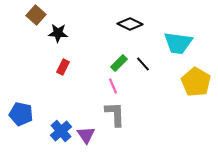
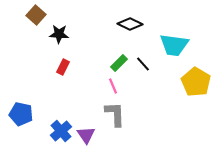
black star: moved 1 px right, 1 px down
cyan trapezoid: moved 4 px left, 2 px down
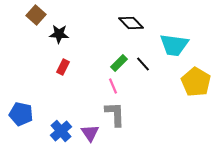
black diamond: moved 1 px right, 1 px up; rotated 20 degrees clockwise
purple triangle: moved 4 px right, 2 px up
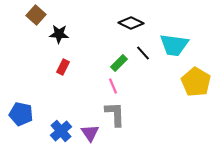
black diamond: rotated 20 degrees counterclockwise
black line: moved 11 px up
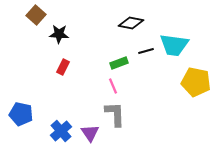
black diamond: rotated 15 degrees counterclockwise
black line: moved 3 px right, 2 px up; rotated 63 degrees counterclockwise
green rectangle: rotated 24 degrees clockwise
yellow pentagon: rotated 20 degrees counterclockwise
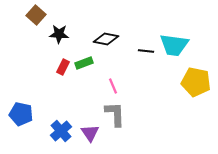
black diamond: moved 25 px left, 16 px down
black line: rotated 21 degrees clockwise
green rectangle: moved 35 px left
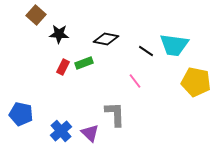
black line: rotated 28 degrees clockwise
pink line: moved 22 px right, 5 px up; rotated 14 degrees counterclockwise
purple triangle: rotated 12 degrees counterclockwise
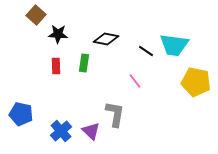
black star: moved 1 px left
green rectangle: rotated 60 degrees counterclockwise
red rectangle: moved 7 px left, 1 px up; rotated 28 degrees counterclockwise
gray L-shape: rotated 12 degrees clockwise
purple triangle: moved 1 px right, 2 px up
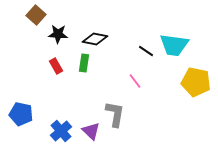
black diamond: moved 11 px left
red rectangle: rotated 28 degrees counterclockwise
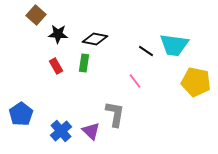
blue pentagon: rotated 25 degrees clockwise
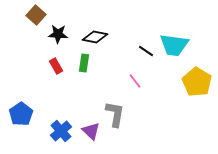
black diamond: moved 2 px up
yellow pentagon: moved 1 px right; rotated 20 degrees clockwise
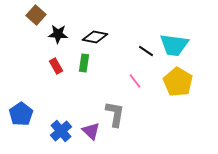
yellow pentagon: moved 19 px left
